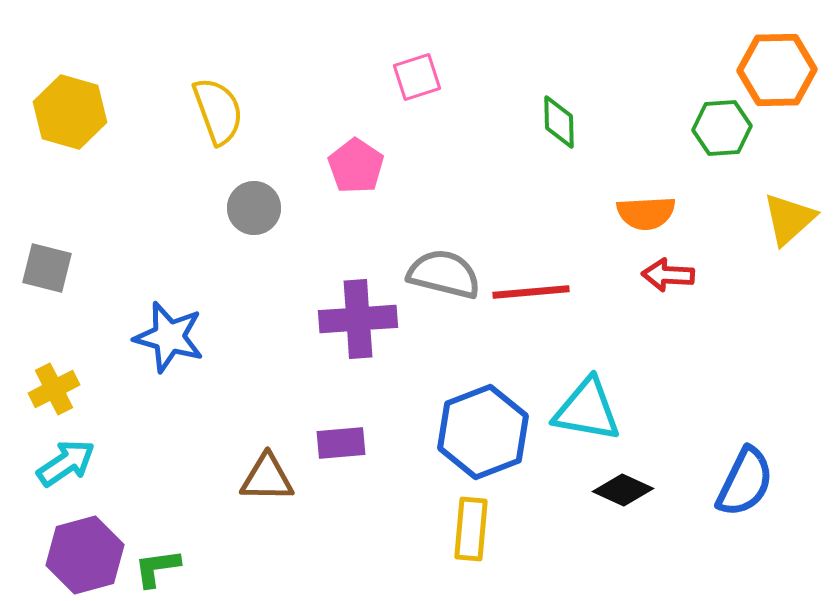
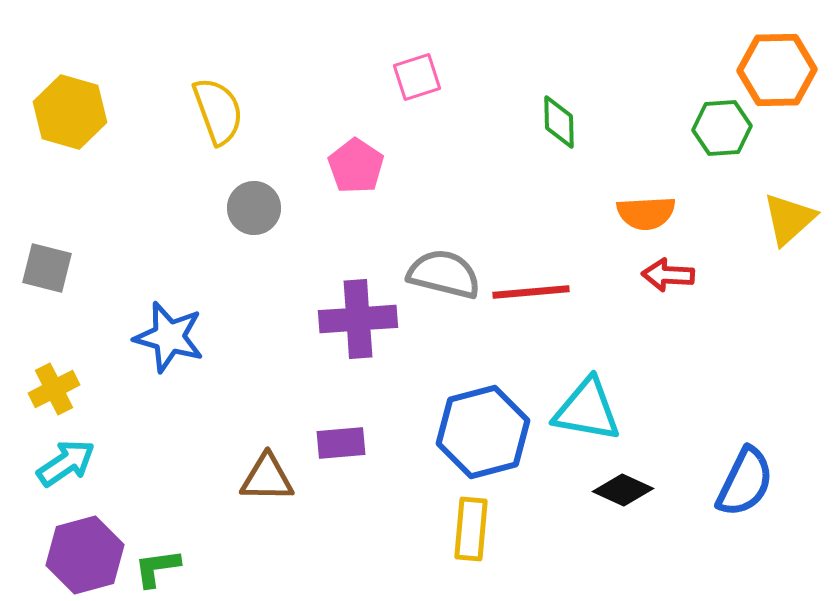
blue hexagon: rotated 6 degrees clockwise
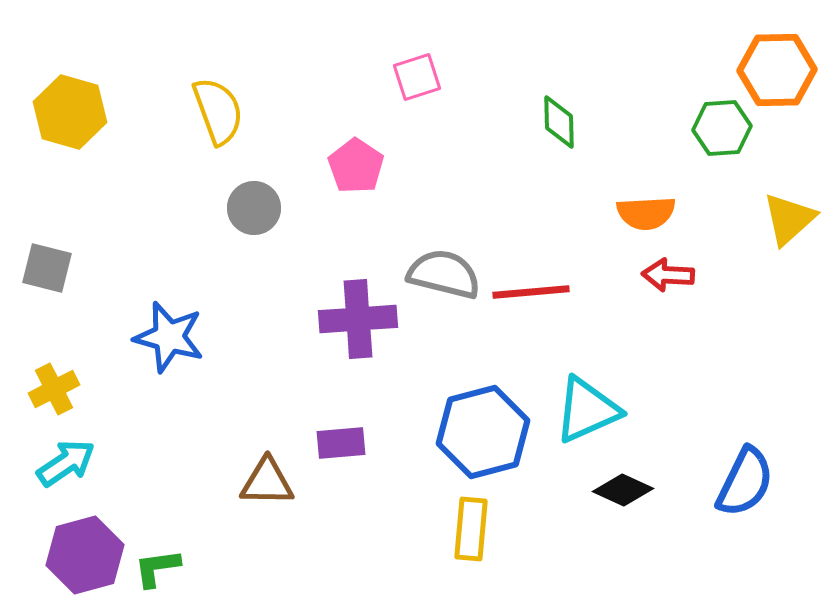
cyan triangle: rotated 34 degrees counterclockwise
brown triangle: moved 4 px down
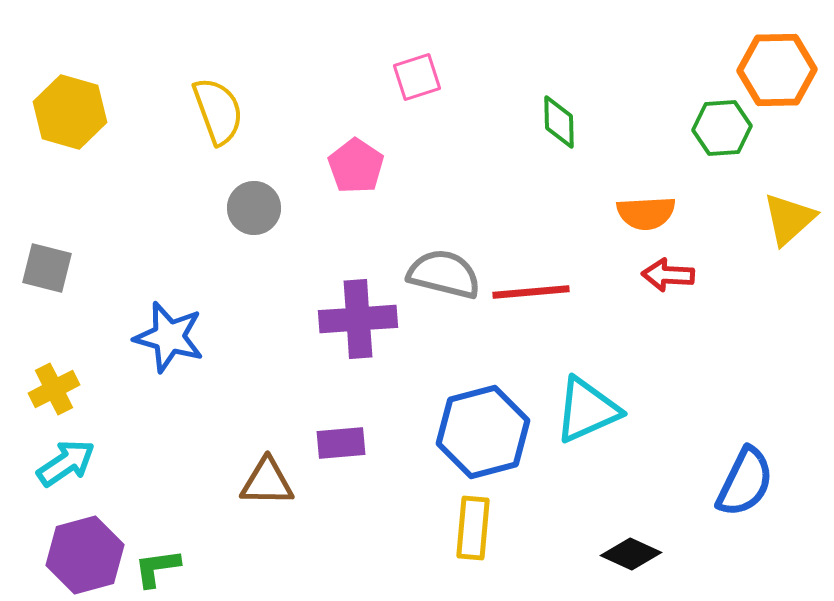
black diamond: moved 8 px right, 64 px down
yellow rectangle: moved 2 px right, 1 px up
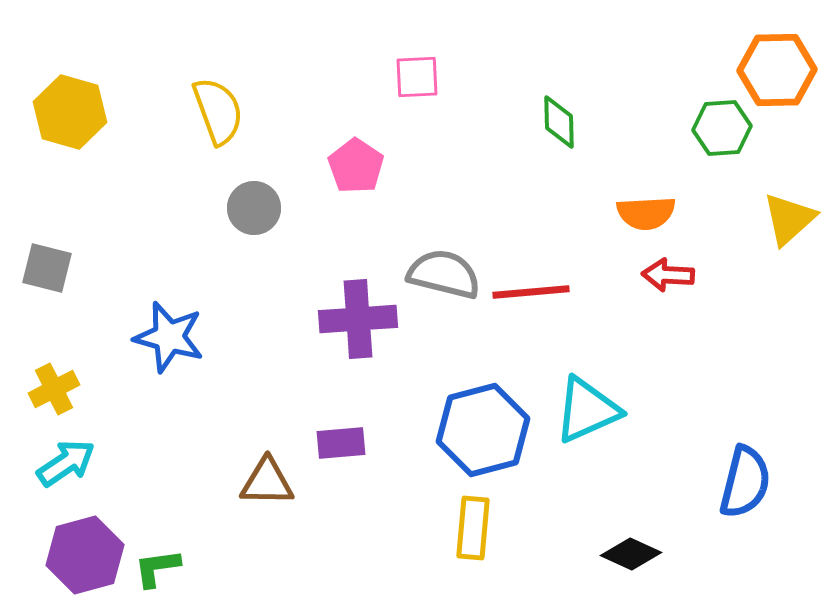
pink square: rotated 15 degrees clockwise
blue hexagon: moved 2 px up
blue semicircle: rotated 12 degrees counterclockwise
